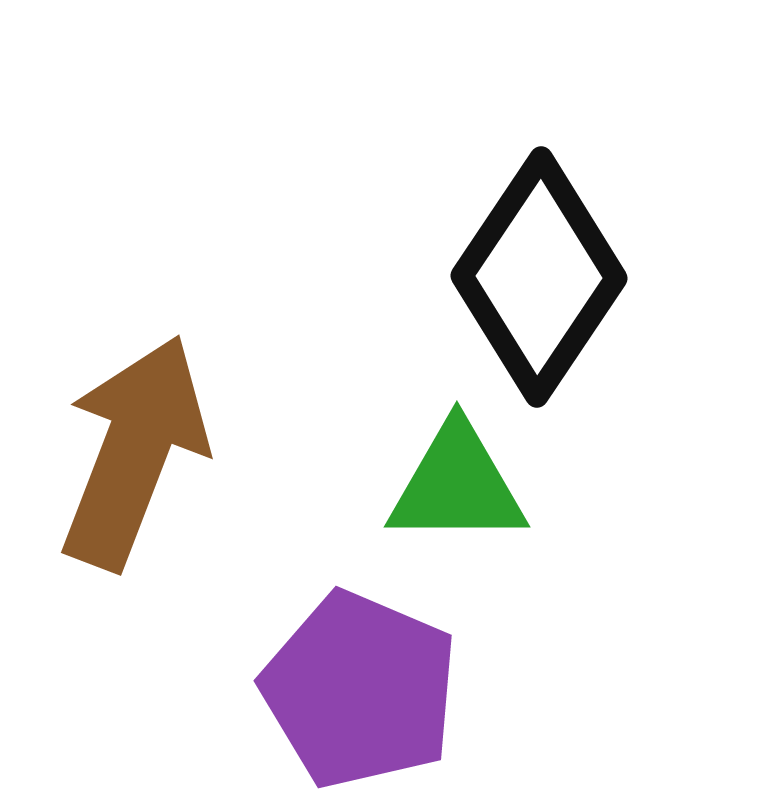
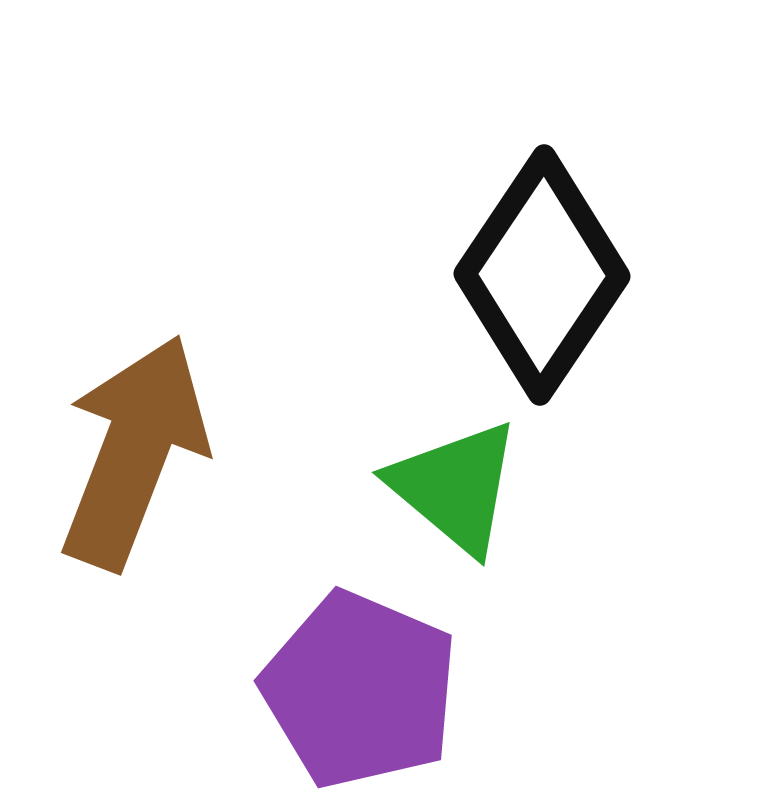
black diamond: moved 3 px right, 2 px up
green triangle: moved 2 px left, 2 px down; rotated 40 degrees clockwise
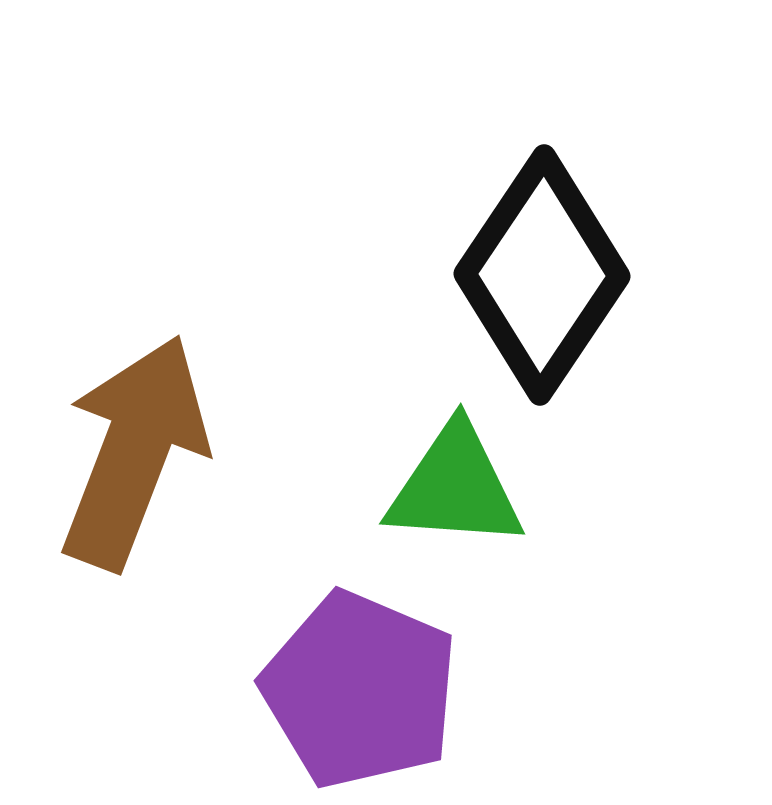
green triangle: rotated 36 degrees counterclockwise
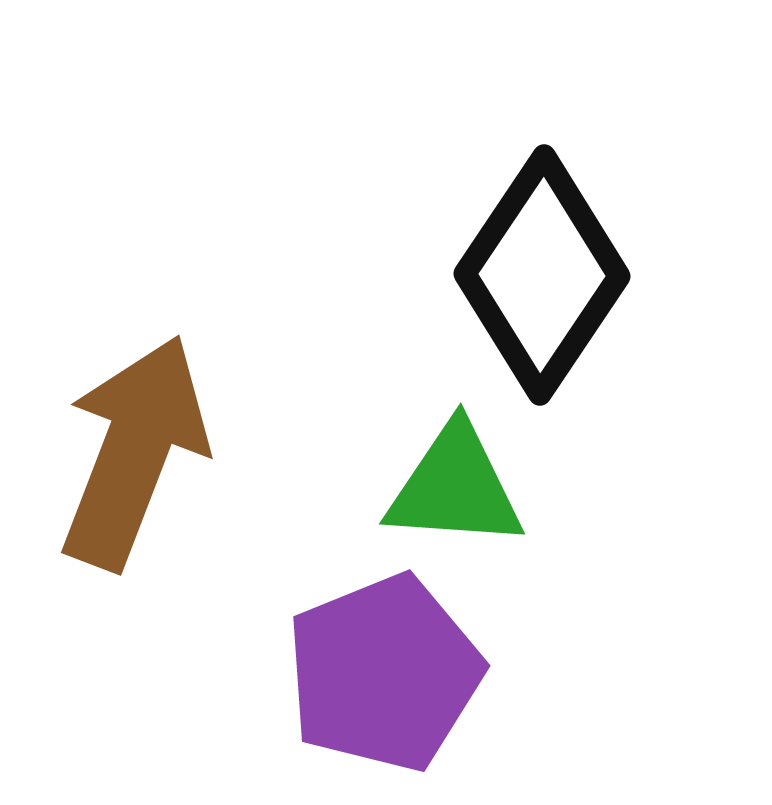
purple pentagon: moved 24 px right, 17 px up; rotated 27 degrees clockwise
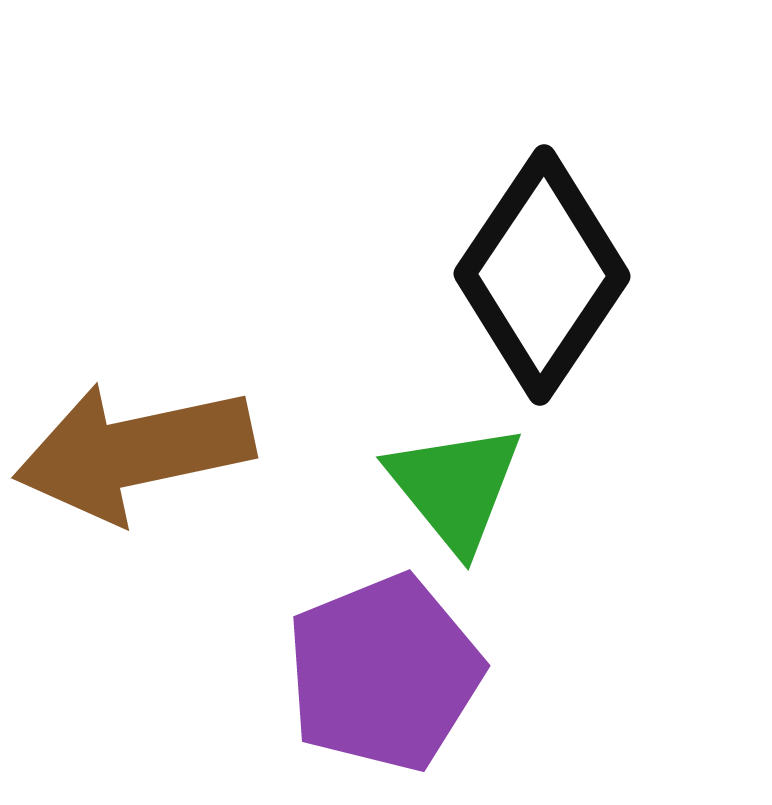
brown arrow: rotated 123 degrees counterclockwise
green triangle: rotated 47 degrees clockwise
